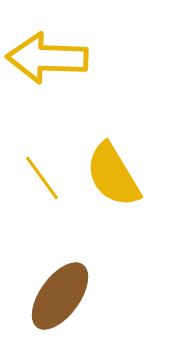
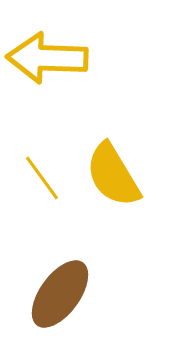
brown ellipse: moved 2 px up
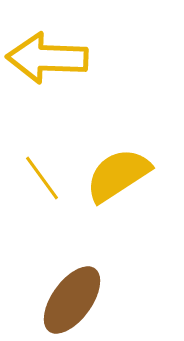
yellow semicircle: moved 5 px right; rotated 88 degrees clockwise
brown ellipse: moved 12 px right, 6 px down
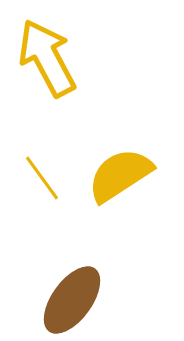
yellow arrow: rotated 60 degrees clockwise
yellow semicircle: moved 2 px right
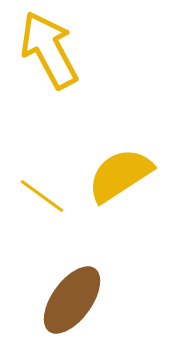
yellow arrow: moved 2 px right, 8 px up
yellow line: moved 18 px down; rotated 18 degrees counterclockwise
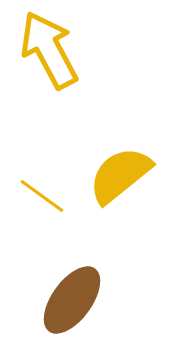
yellow semicircle: rotated 6 degrees counterclockwise
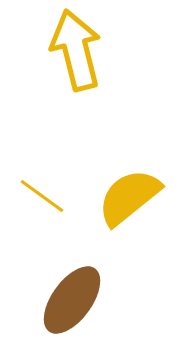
yellow arrow: moved 27 px right; rotated 14 degrees clockwise
yellow semicircle: moved 9 px right, 22 px down
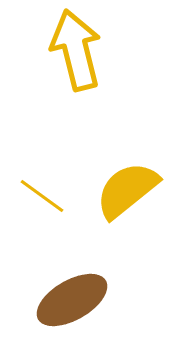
yellow semicircle: moved 2 px left, 7 px up
brown ellipse: rotated 24 degrees clockwise
